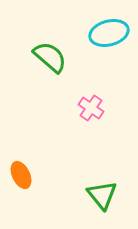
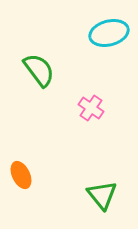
green semicircle: moved 11 px left, 13 px down; rotated 12 degrees clockwise
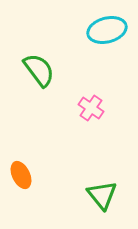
cyan ellipse: moved 2 px left, 3 px up
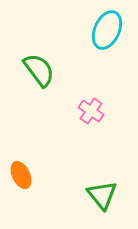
cyan ellipse: rotated 51 degrees counterclockwise
pink cross: moved 3 px down
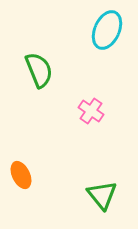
green semicircle: rotated 15 degrees clockwise
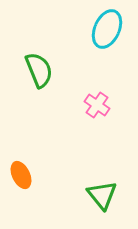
cyan ellipse: moved 1 px up
pink cross: moved 6 px right, 6 px up
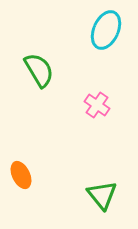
cyan ellipse: moved 1 px left, 1 px down
green semicircle: rotated 9 degrees counterclockwise
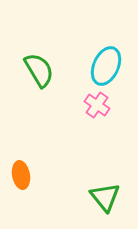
cyan ellipse: moved 36 px down
orange ellipse: rotated 16 degrees clockwise
green triangle: moved 3 px right, 2 px down
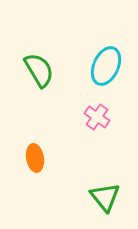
pink cross: moved 12 px down
orange ellipse: moved 14 px right, 17 px up
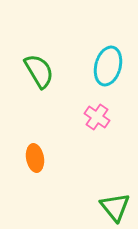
cyan ellipse: moved 2 px right; rotated 9 degrees counterclockwise
green semicircle: moved 1 px down
green triangle: moved 10 px right, 10 px down
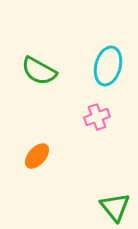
green semicircle: rotated 150 degrees clockwise
pink cross: rotated 35 degrees clockwise
orange ellipse: moved 2 px right, 2 px up; rotated 52 degrees clockwise
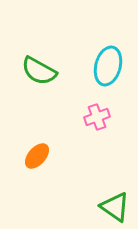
green triangle: rotated 16 degrees counterclockwise
